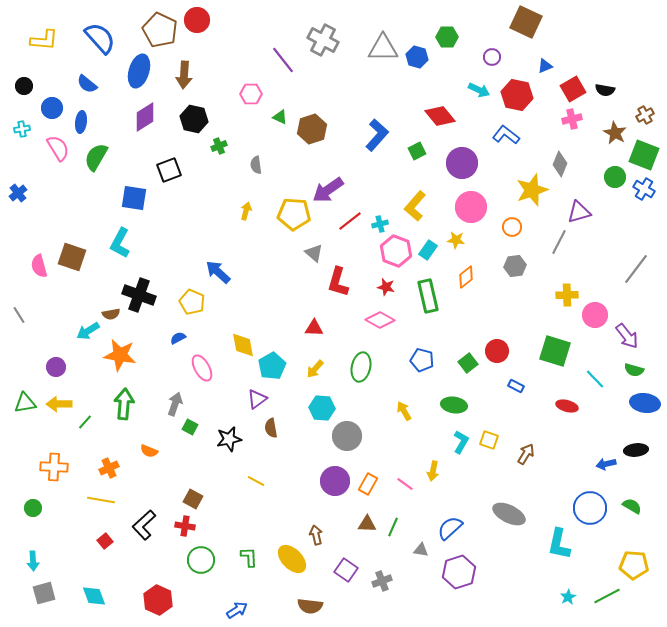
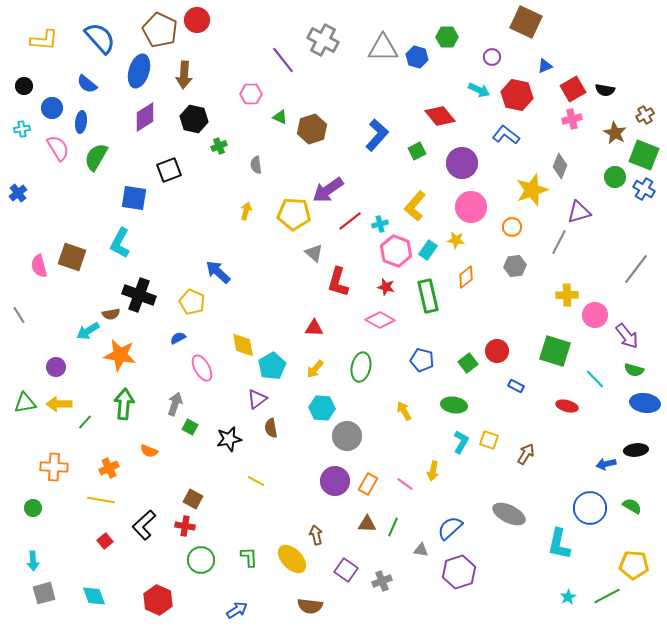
gray diamond at (560, 164): moved 2 px down
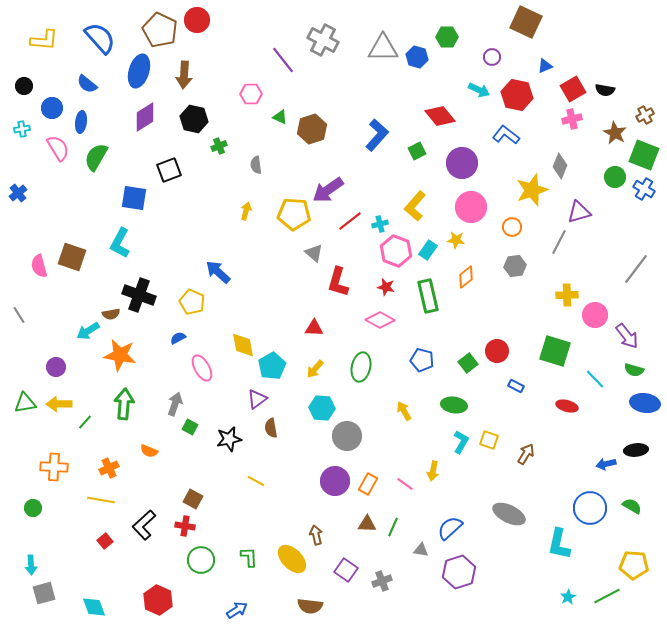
cyan arrow at (33, 561): moved 2 px left, 4 px down
cyan diamond at (94, 596): moved 11 px down
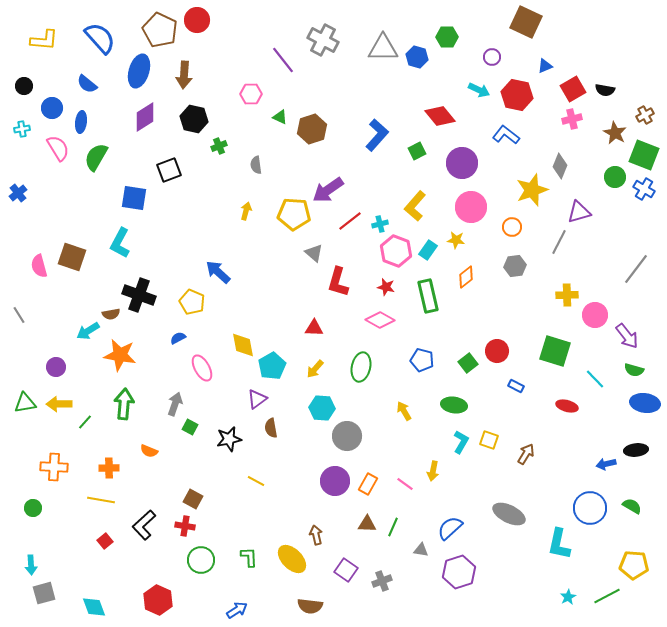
orange cross at (109, 468): rotated 24 degrees clockwise
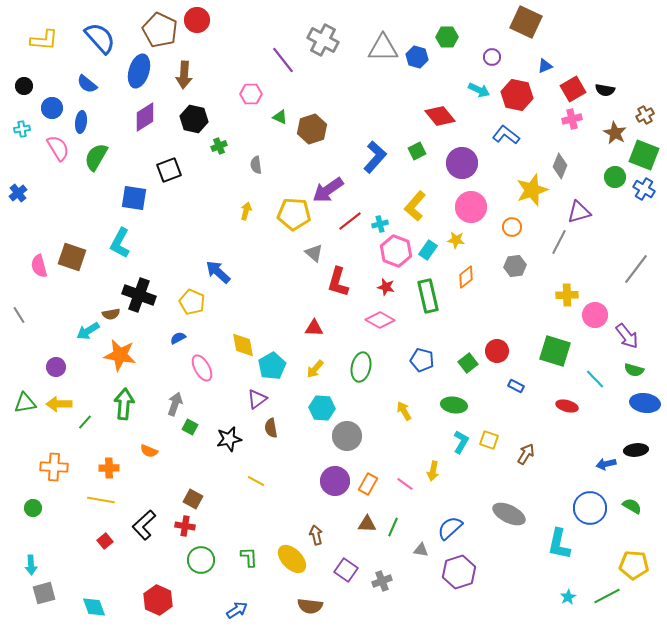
blue L-shape at (377, 135): moved 2 px left, 22 px down
